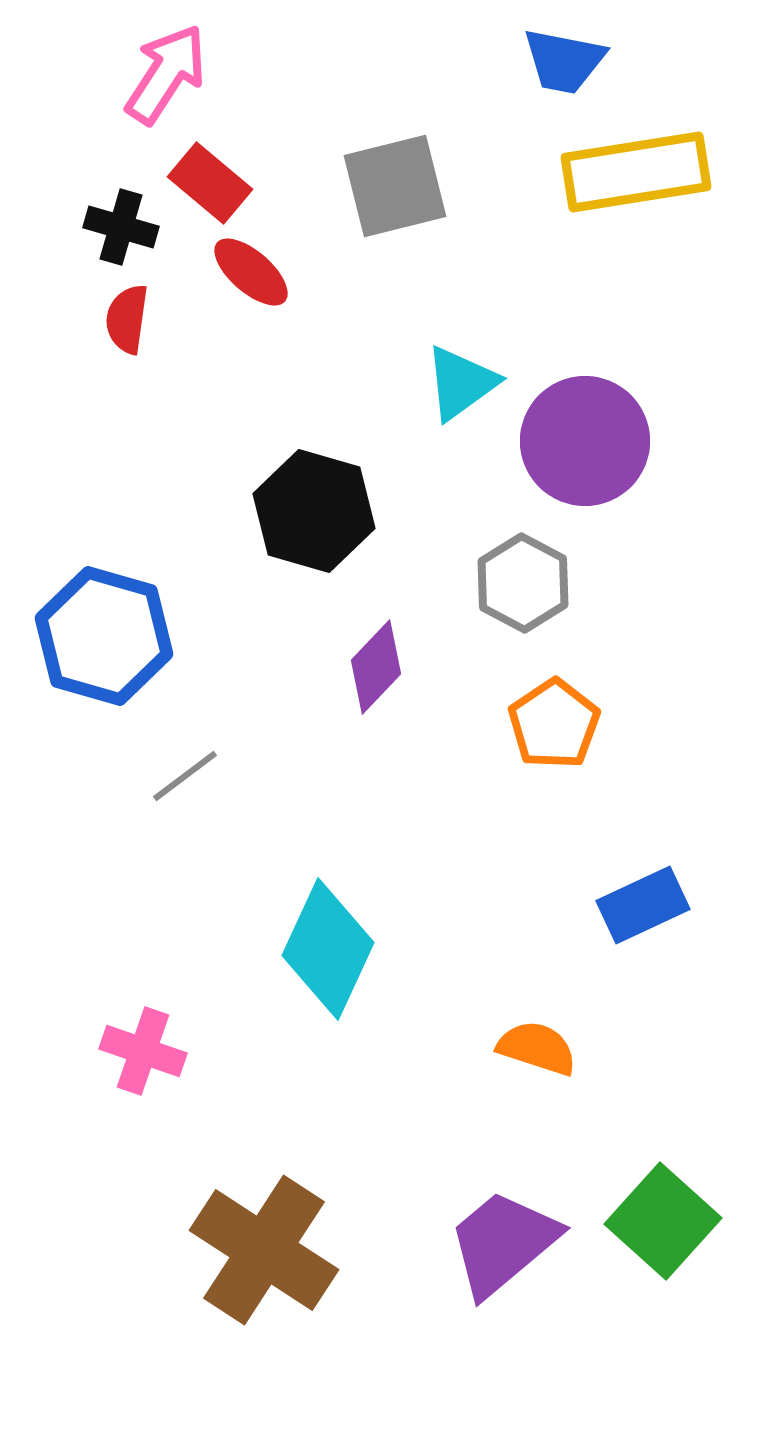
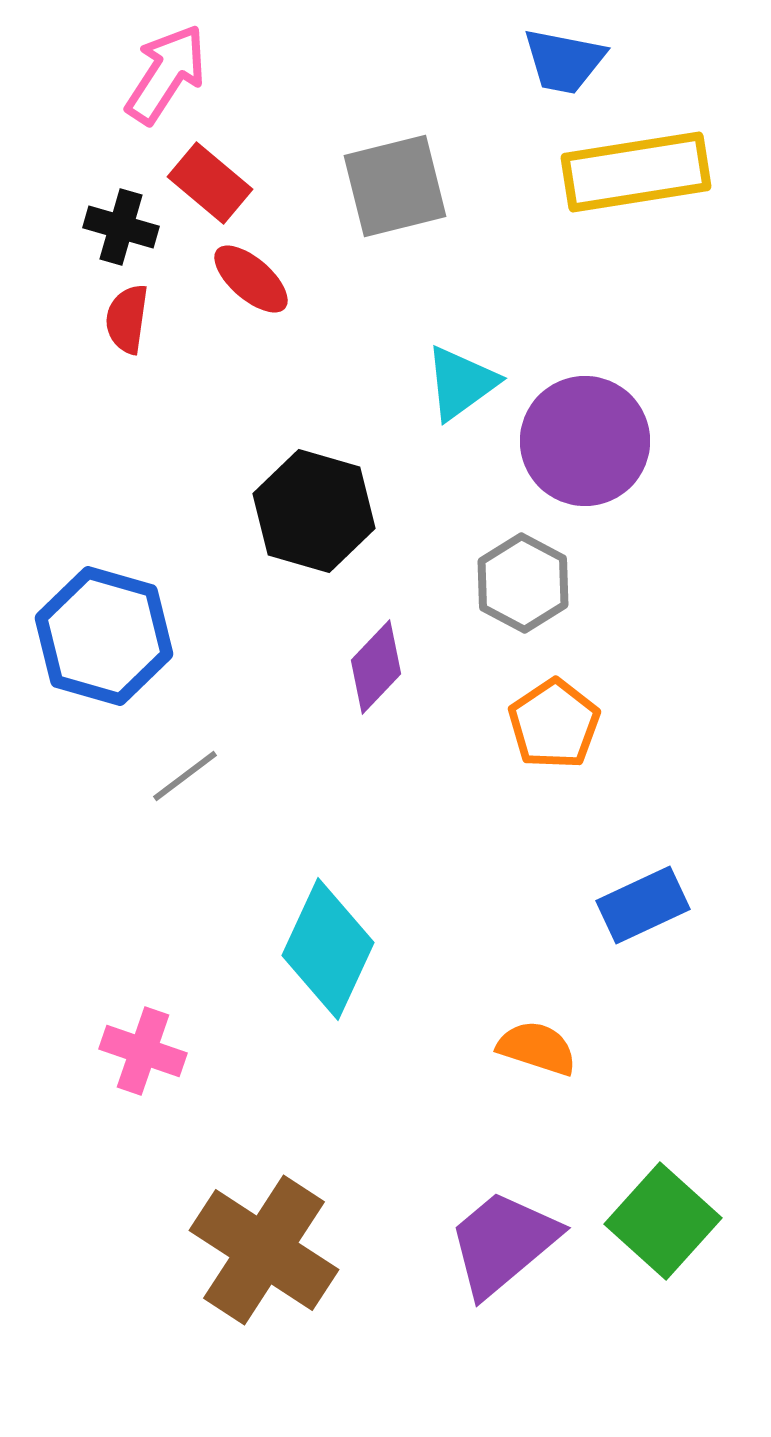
red ellipse: moved 7 px down
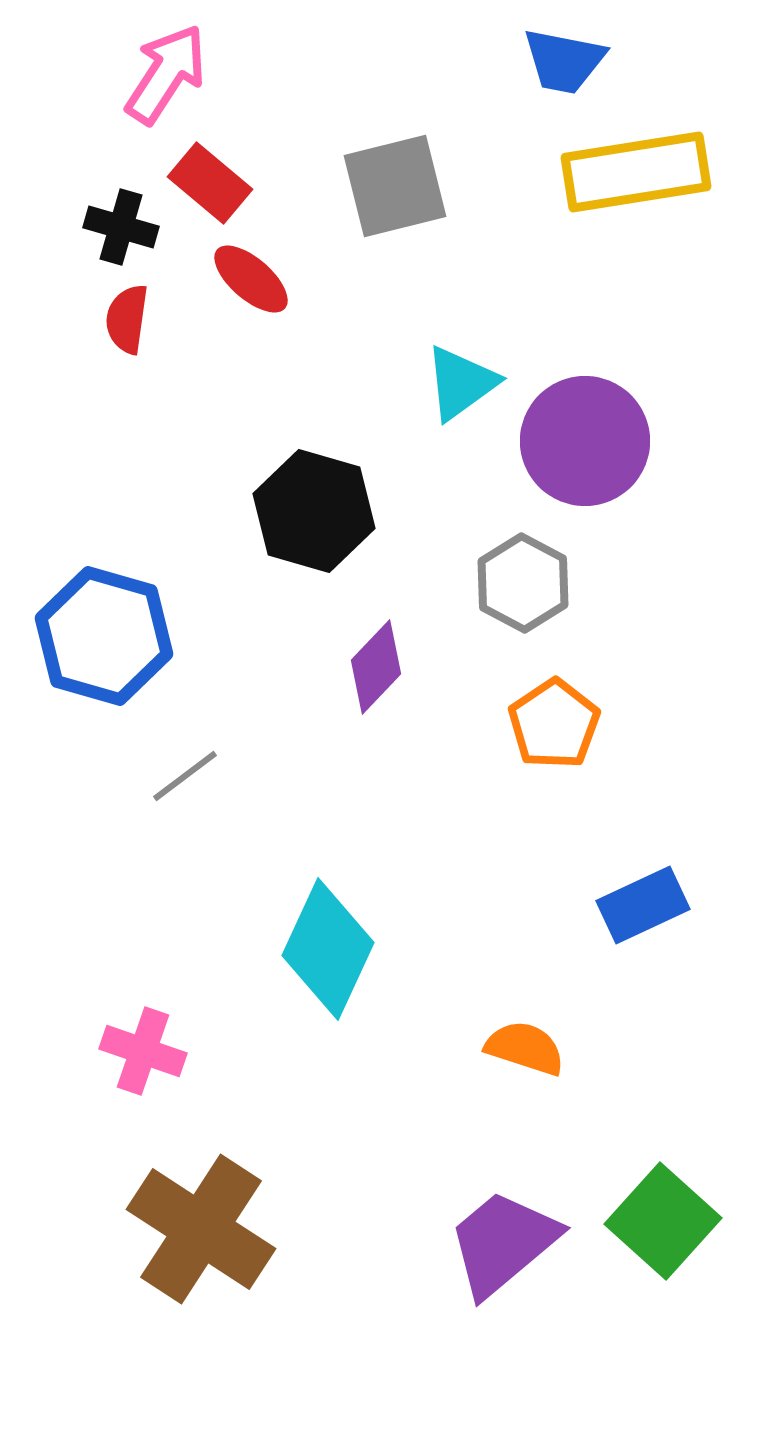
orange semicircle: moved 12 px left
brown cross: moved 63 px left, 21 px up
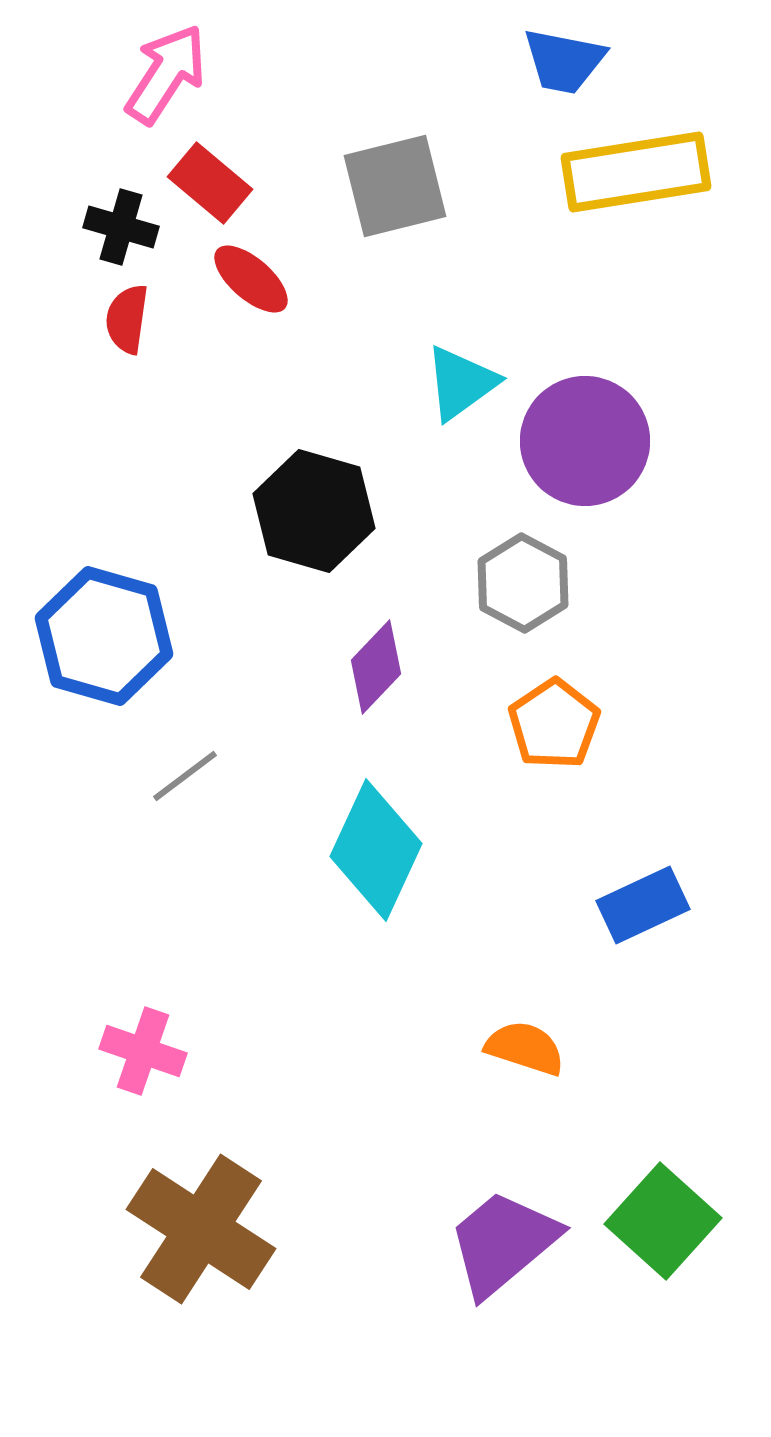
cyan diamond: moved 48 px right, 99 px up
